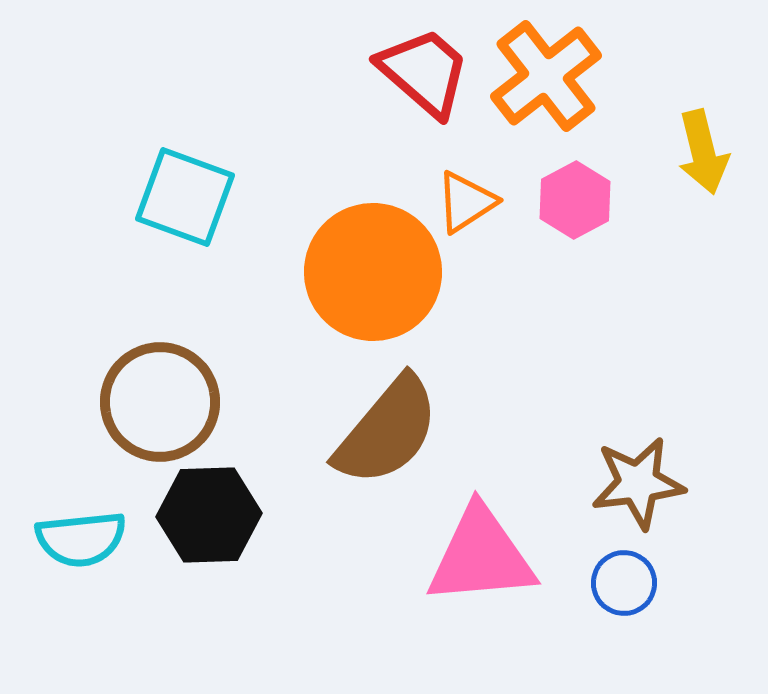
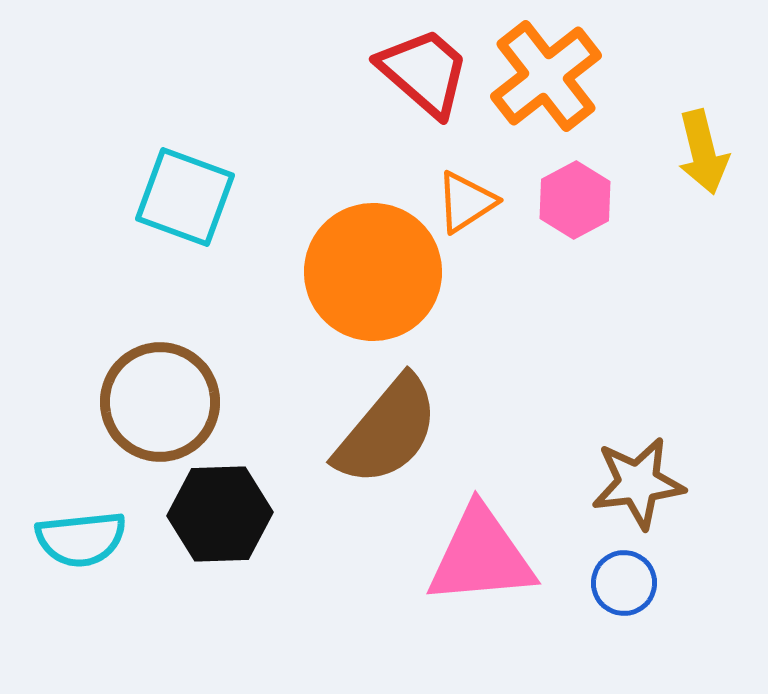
black hexagon: moved 11 px right, 1 px up
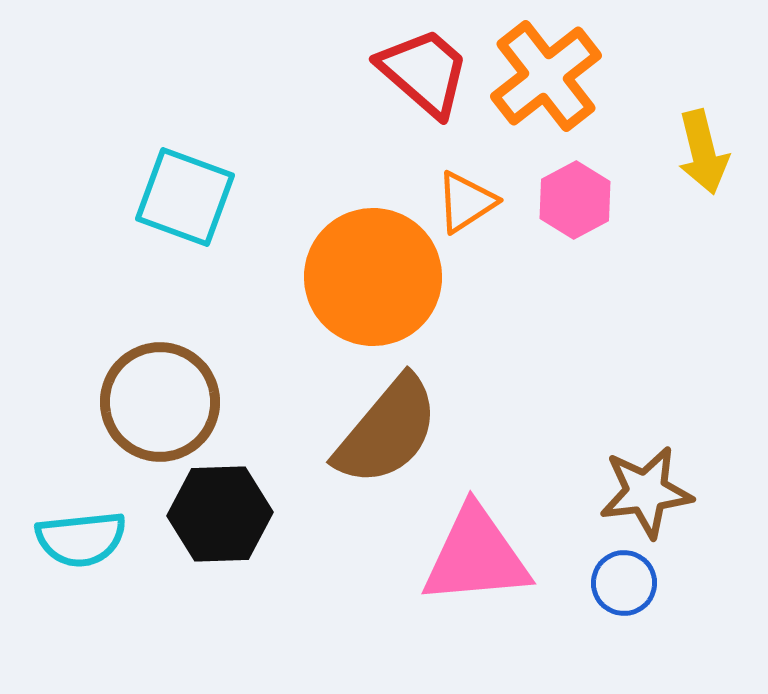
orange circle: moved 5 px down
brown star: moved 8 px right, 9 px down
pink triangle: moved 5 px left
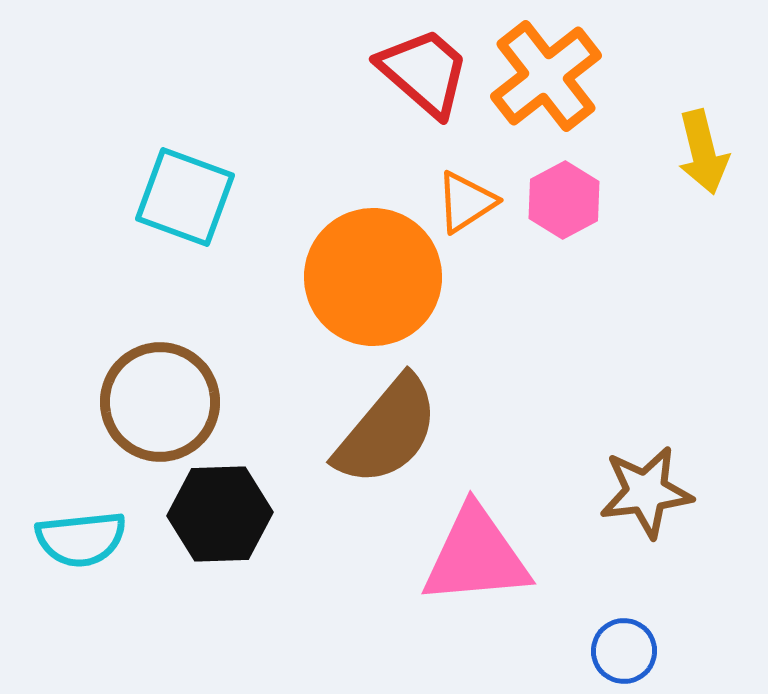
pink hexagon: moved 11 px left
blue circle: moved 68 px down
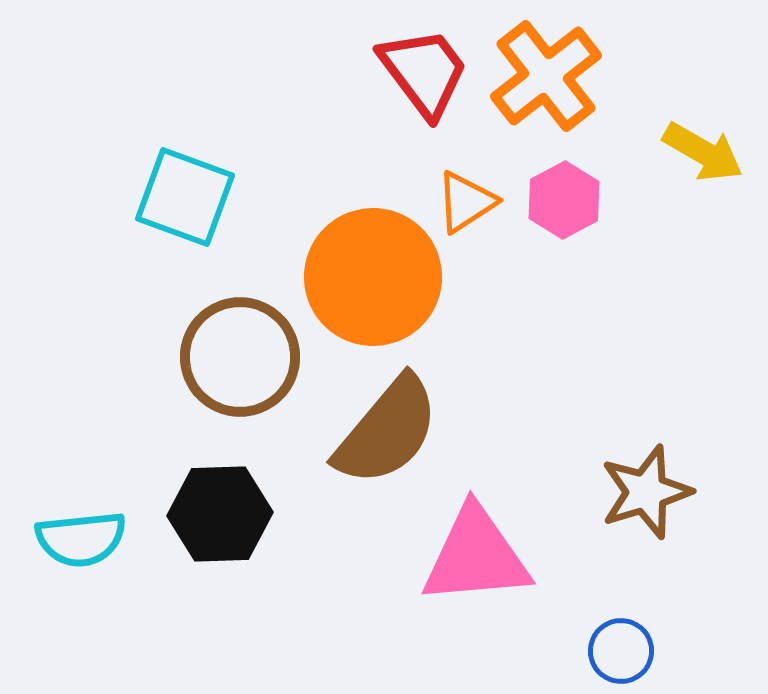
red trapezoid: rotated 12 degrees clockwise
yellow arrow: rotated 46 degrees counterclockwise
brown circle: moved 80 px right, 45 px up
brown star: rotated 10 degrees counterclockwise
blue circle: moved 3 px left
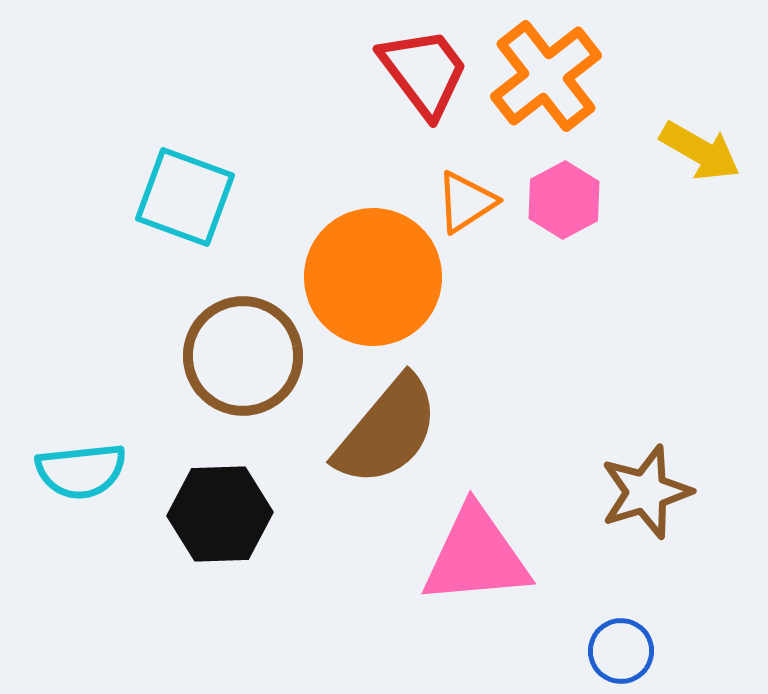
yellow arrow: moved 3 px left, 1 px up
brown circle: moved 3 px right, 1 px up
cyan semicircle: moved 68 px up
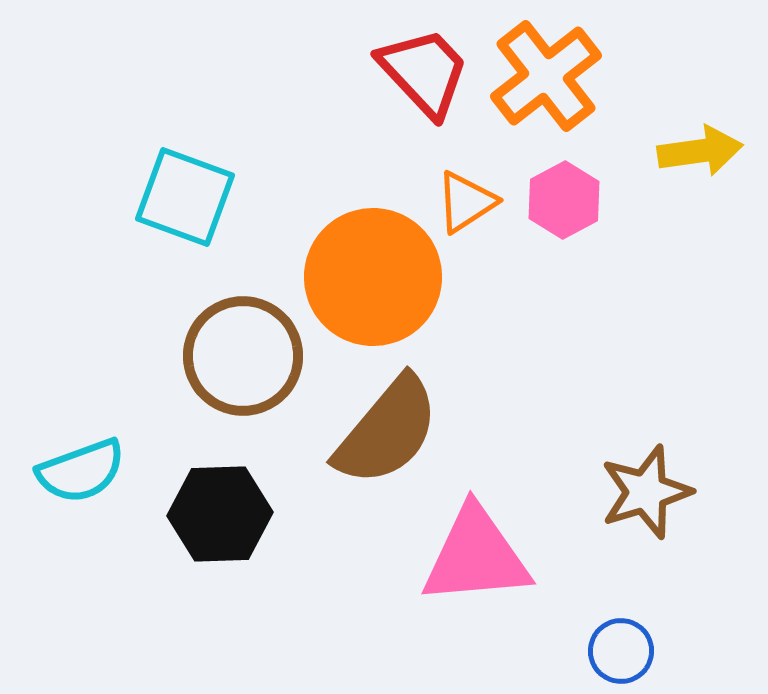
red trapezoid: rotated 6 degrees counterclockwise
yellow arrow: rotated 38 degrees counterclockwise
cyan semicircle: rotated 14 degrees counterclockwise
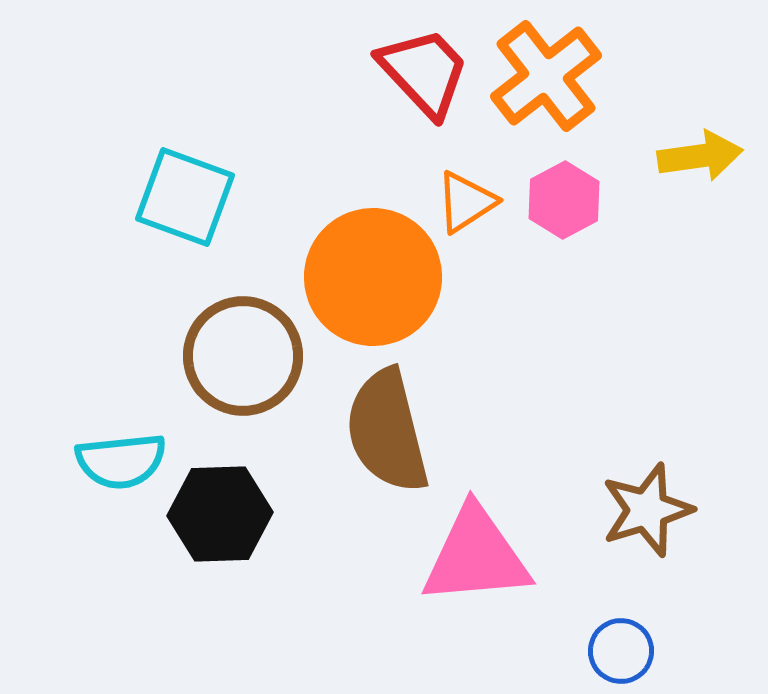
yellow arrow: moved 5 px down
brown semicircle: rotated 126 degrees clockwise
cyan semicircle: moved 40 px right, 10 px up; rotated 14 degrees clockwise
brown star: moved 1 px right, 18 px down
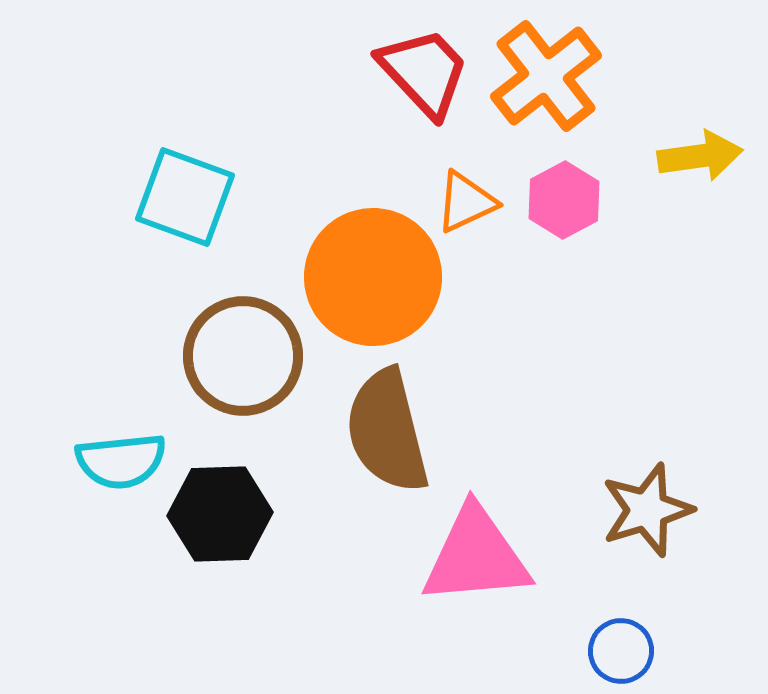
orange triangle: rotated 8 degrees clockwise
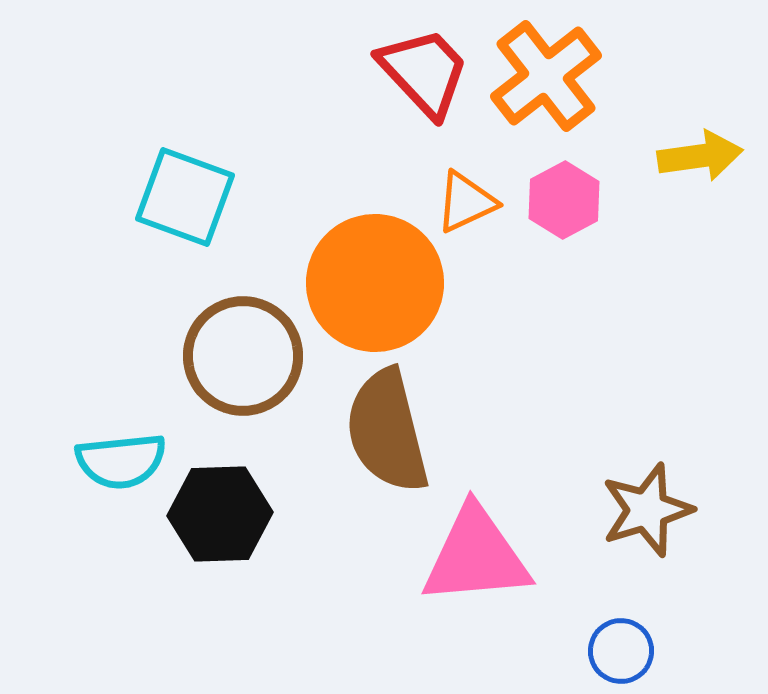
orange circle: moved 2 px right, 6 px down
